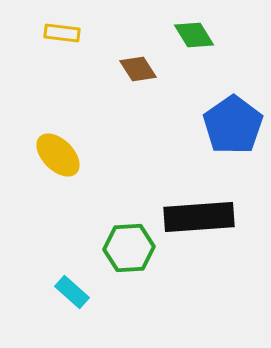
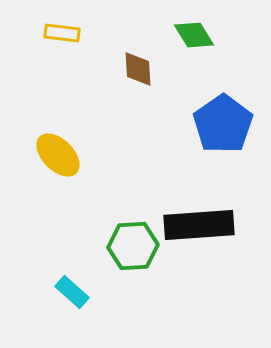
brown diamond: rotated 30 degrees clockwise
blue pentagon: moved 10 px left, 1 px up
black rectangle: moved 8 px down
green hexagon: moved 4 px right, 2 px up
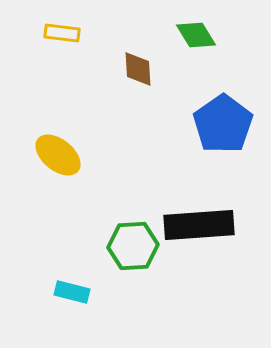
green diamond: moved 2 px right
yellow ellipse: rotated 6 degrees counterclockwise
cyan rectangle: rotated 28 degrees counterclockwise
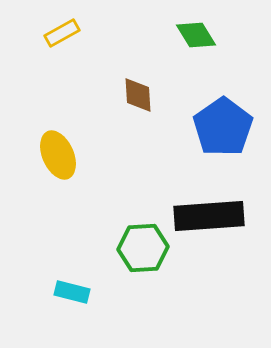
yellow rectangle: rotated 36 degrees counterclockwise
brown diamond: moved 26 px down
blue pentagon: moved 3 px down
yellow ellipse: rotated 27 degrees clockwise
black rectangle: moved 10 px right, 9 px up
green hexagon: moved 10 px right, 2 px down
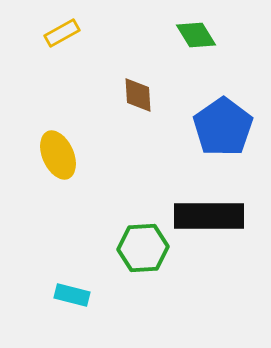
black rectangle: rotated 4 degrees clockwise
cyan rectangle: moved 3 px down
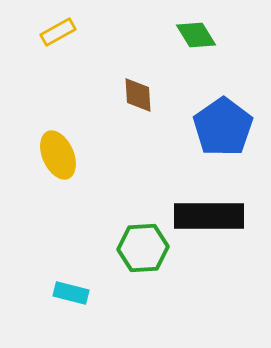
yellow rectangle: moved 4 px left, 1 px up
cyan rectangle: moved 1 px left, 2 px up
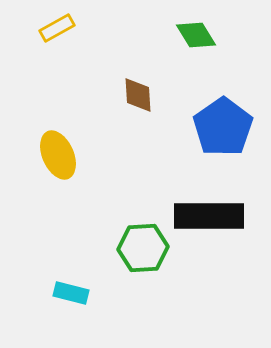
yellow rectangle: moved 1 px left, 4 px up
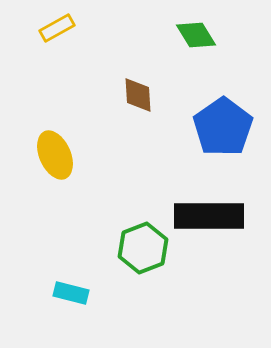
yellow ellipse: moved 3 px left
green hexagon: rotated 18 degrees counterclockwise
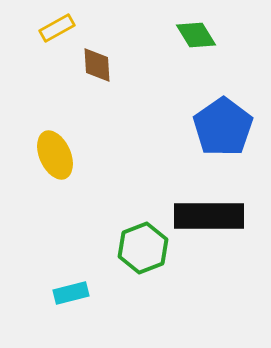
brown diamond: moved 41 px left, 30 px up
cyan rectangle: rotated 28 degrees counterclockwise
